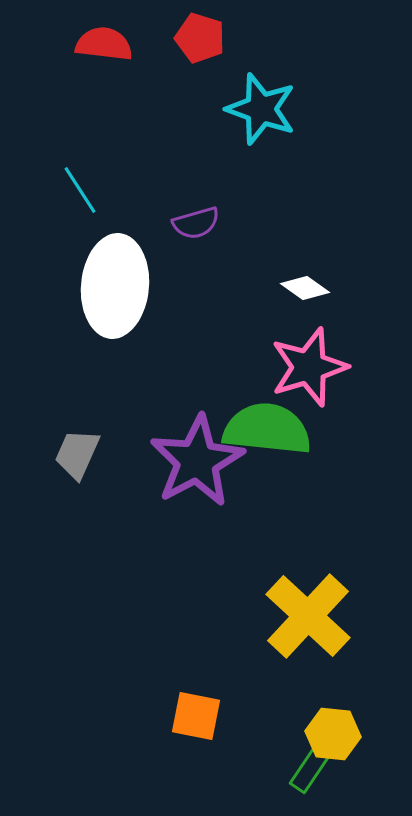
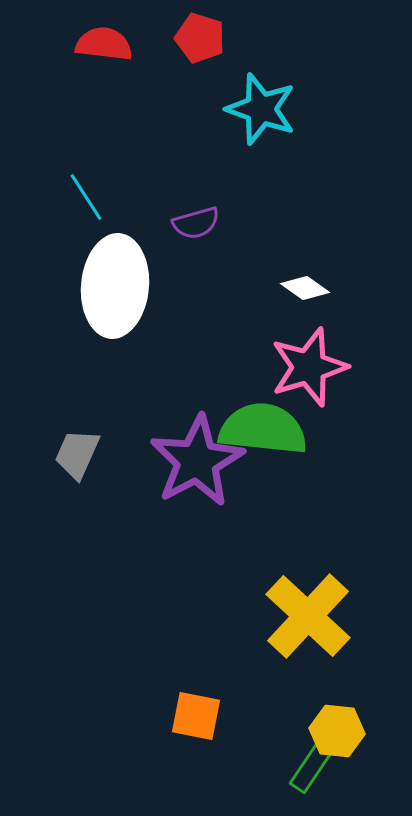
cyan line: moved 6 px right, 7 px down
green semicircle: moved 4 px left
yellow hexagon: moved 4 px right, 3 px up
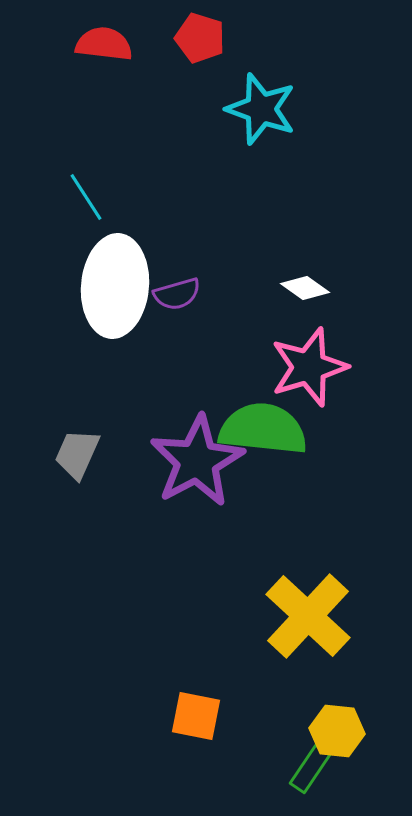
purple semicircle: moved 19 px left, 71 px down
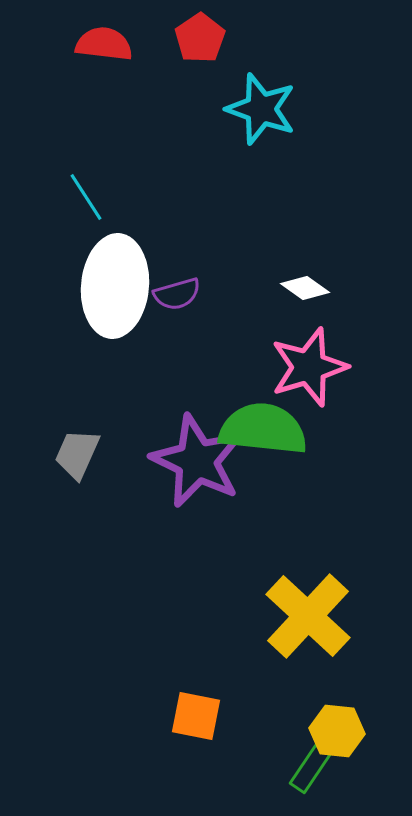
red pentagon: rotated 21 degrees clockwise
purple star: rotated 18 degrees counterclockwise
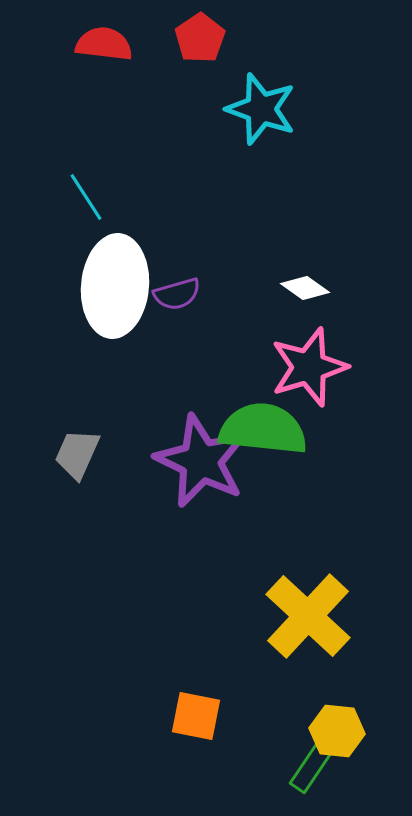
purple star: moved 4 px right
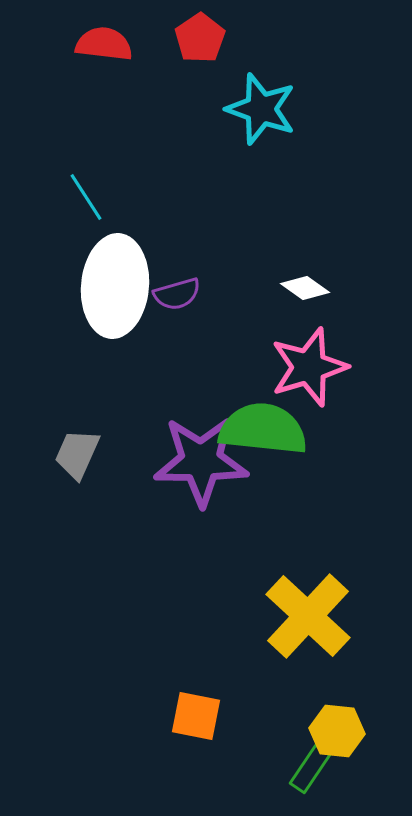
purple star: rotated 26 degrees counterclockwise
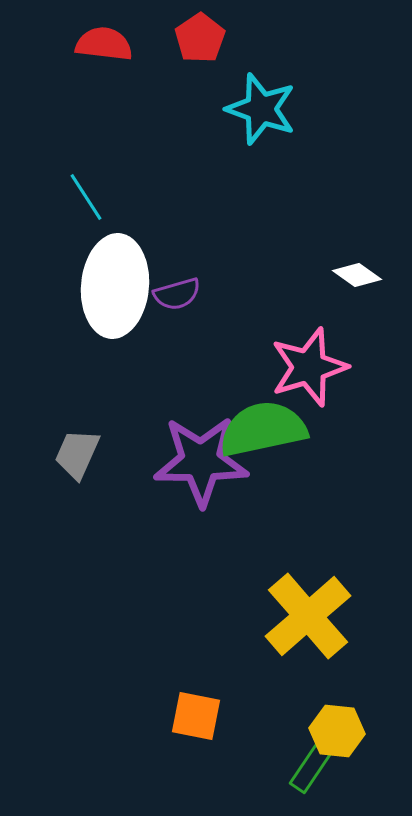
white diamond: moved 52 px right, 13 px up
green semicircle: rotated 18 degrees counterclockwise
yellow cross: rotated 6 degrees clockwise
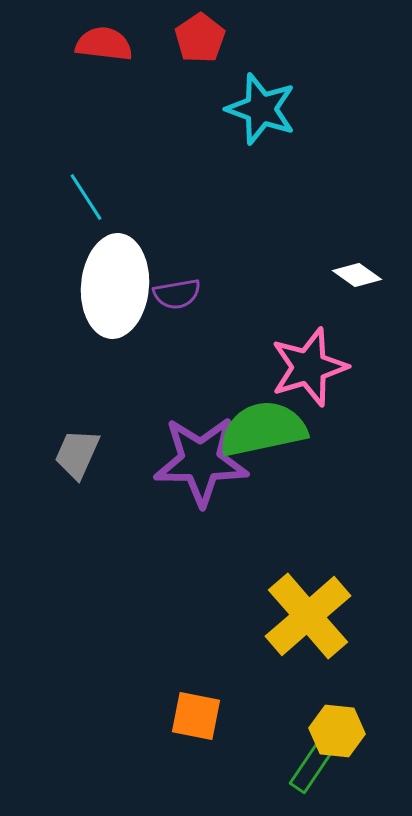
purple semicircle: rotated 6 degrees clockwise
